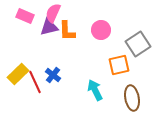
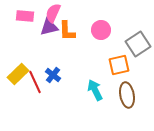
pink rectangle: rotated 18 degrees counterclockwise
brown ellipse: moved 5 px left, 3 px up
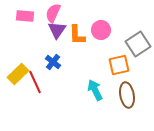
purple triangle: moved 8 px right, 3 px down; rotated 42 degrees counterclockwise
orange L-shape: moved 10 px right, 4 px down
blue cross: moved 13 px up
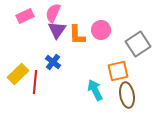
pink rectangle: rotated 30 degrees counterclockwise
orange square: moved 1 px left, 6 px down
red line: rotated 30 degrees clockwise
